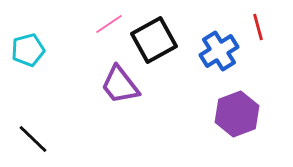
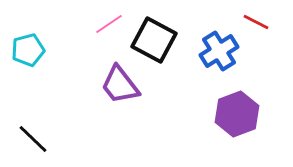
red line: moved 2 px left, 5 px up; rotated 48 degrees counterclockwise
black square: rotated 33 degrees counterclockwise
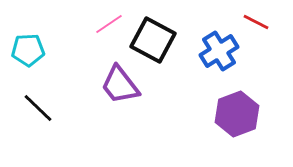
black square: moved 1 px left
cyan pentagon: rotated 12 degrees clockwise
black line: moved 5 px right, 31 px up
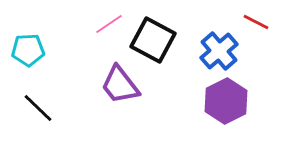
blue cross: rotated 9 degrees counterclockwise
purple hexagon: moved 11 px left, 13 px up; rotated 6 degrees counterclockwise
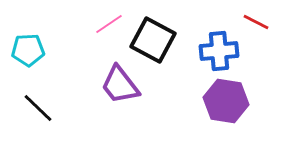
blue cross: rotated 36 degrees clockwise
purple hexagon: rotated 24 degrees counterclockwise
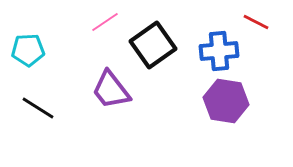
pink line: moved 4 px left, 2 px up
black square: moved 5 px down; rotated 27 degrees clockwise
purple trapezoid: moved 9 px left, 5 px down
black line: rotated 12 degrees counterclockwise
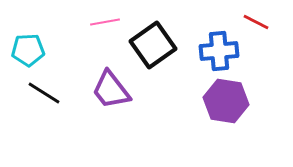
pink line: rotated 24 degrees clockwise
black line: moved 6 px right, 15 px up
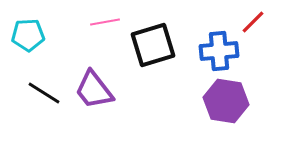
red line: moved 3 px left; rotated 72 degrees counterclockwise
black square: rotated 18 degrees clockwise
cyan pentagon: moved 15 px up
purple trapezoid: moved 17 px left
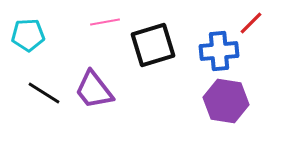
red line: moved 2 px left, 1 px down
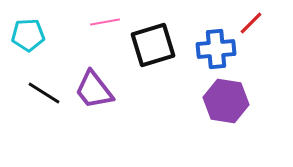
blue cross: moved 3 px left, 2 px up
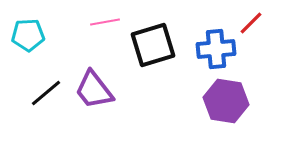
black line: moved 2 px right; rotated 72 degrees counterclockwise
